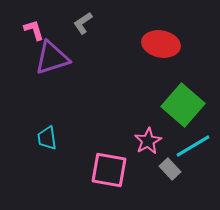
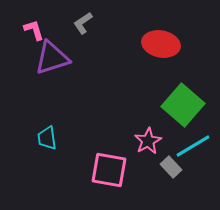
gray rectangle: moved 1 px right, 2 px up
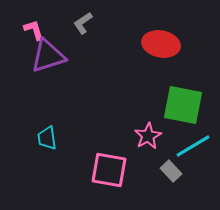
purple triangle: moved 4 px left, 2 px up
green square: rotated 30 degrees counterclockwise
pink star: moved 5 px up
gray rectangle: moved 4 px down
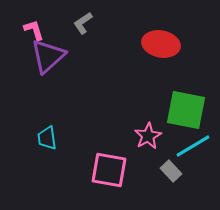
purple triangle: rotated 24 degrees counterclockwise
green square: moved 3 px right, 5 px down
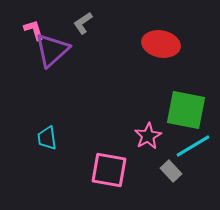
purple triangle: moved 4 px right, 6 px up
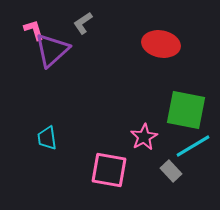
pink star: moved 4 px left, 1 px down
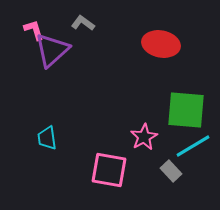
gray L-shape: rotated 70 degrees clockwise
green square: rotated 6 degrees counterclockwise
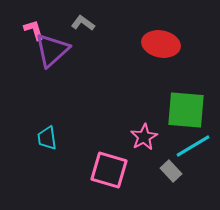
pink square: rotated 6 degrees clockwise
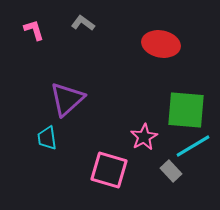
purple triangle: moved 15 px right, 49 px down
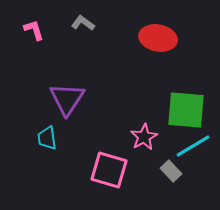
red ellipse: moved 3 px left, 6 px up
purple triangle: rotated 15 degrees counterclockwise
